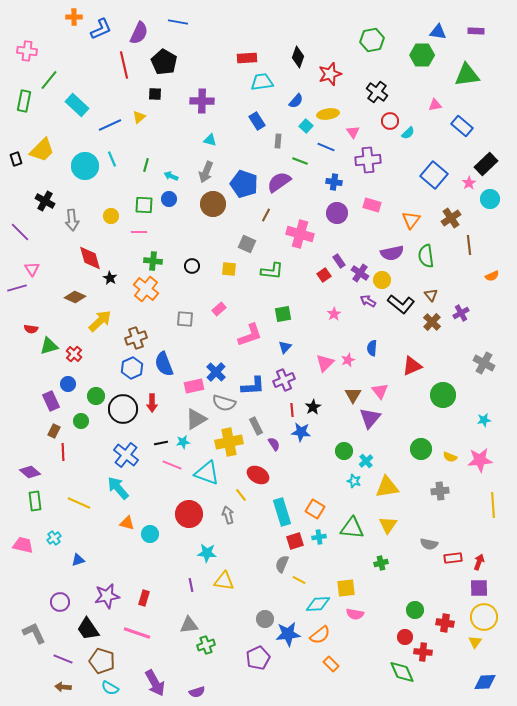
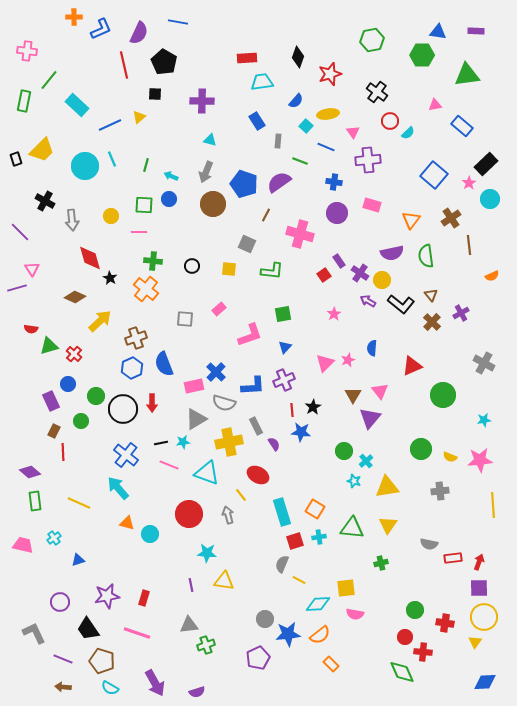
pink line at (172, 465): moved 3 px left
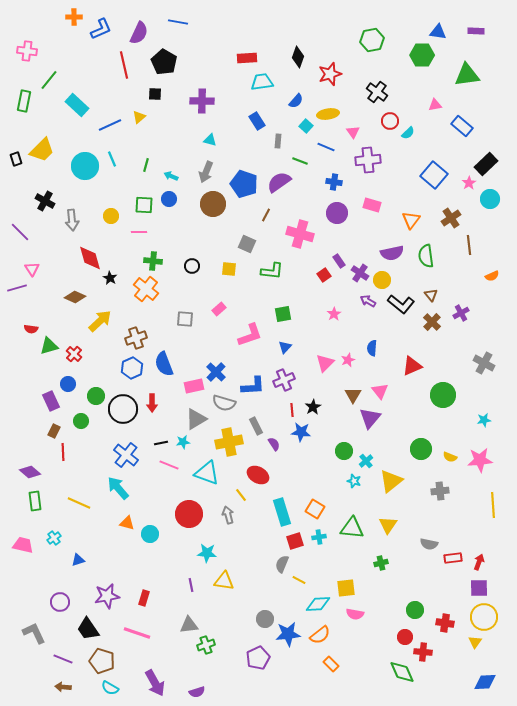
yellow triangle at (387, 487): moved 4 px right, 6 px up; rotated 30 degrees counterclockwise
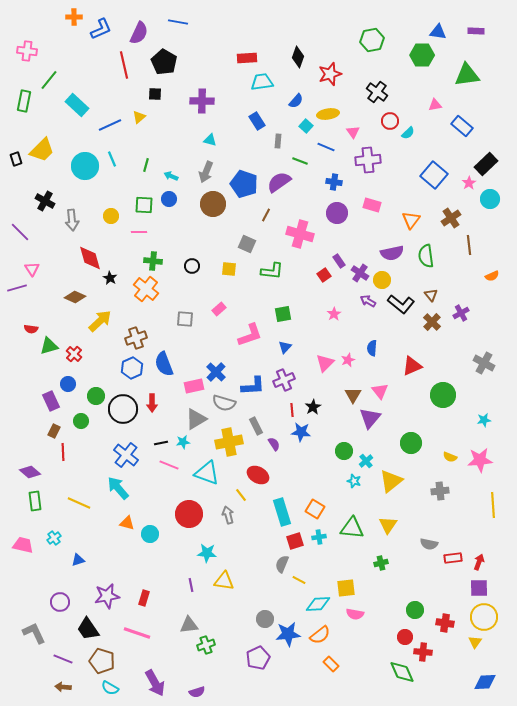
green circle at (421, 449): moved 10 px left, 6 px up
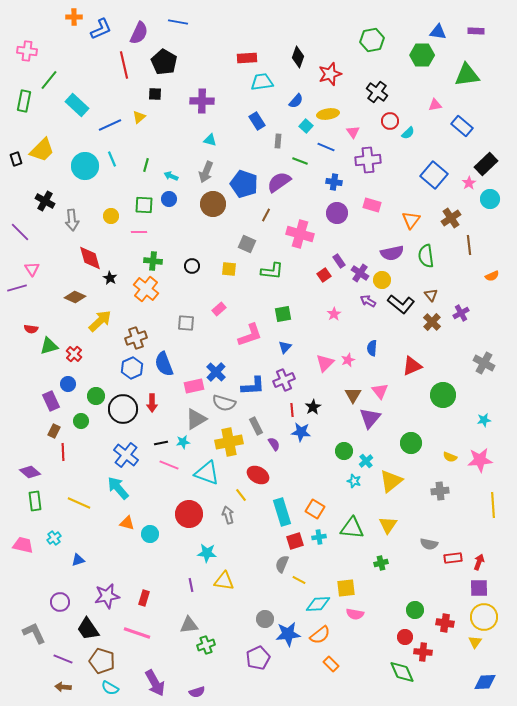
gray square at (185, 319): moved 1 px right, 4 px down
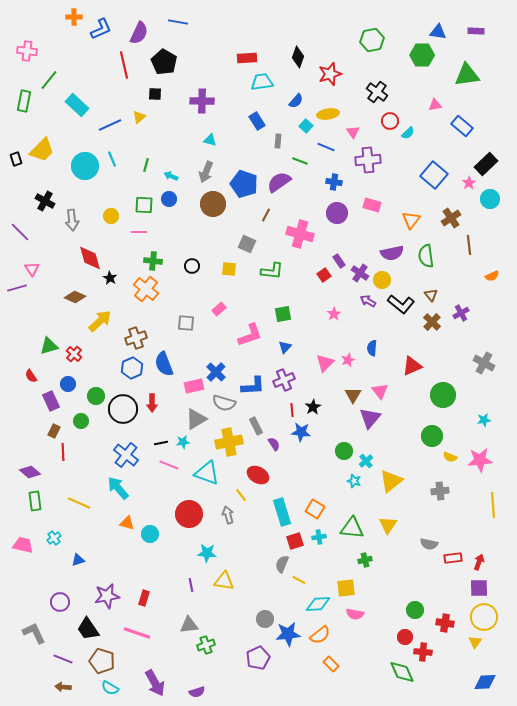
red semicircle at (31, 329): moved 47 px down; rotated 48 degrees clockwise
green circle at (411, 443): moved 21 px right, 7 px up
green cross at (381, 563): moved 16 px left, 3 px up
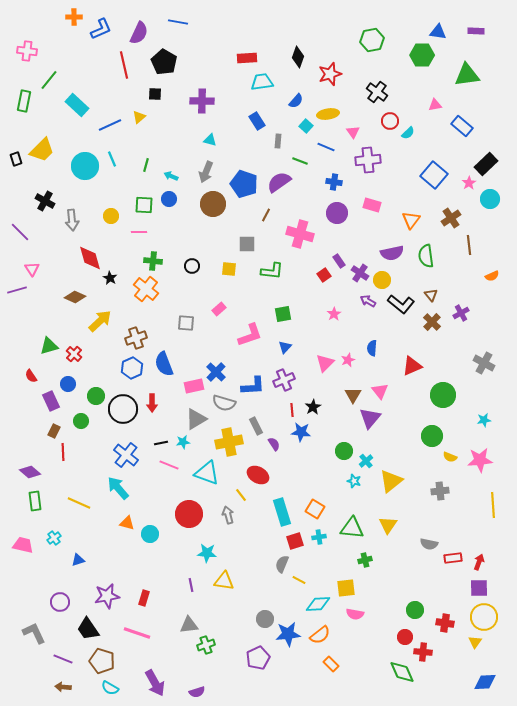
gray square at (247, 244): rotated 24 degrees counterclockwise
purple line at (17, 288): moved 2 px down
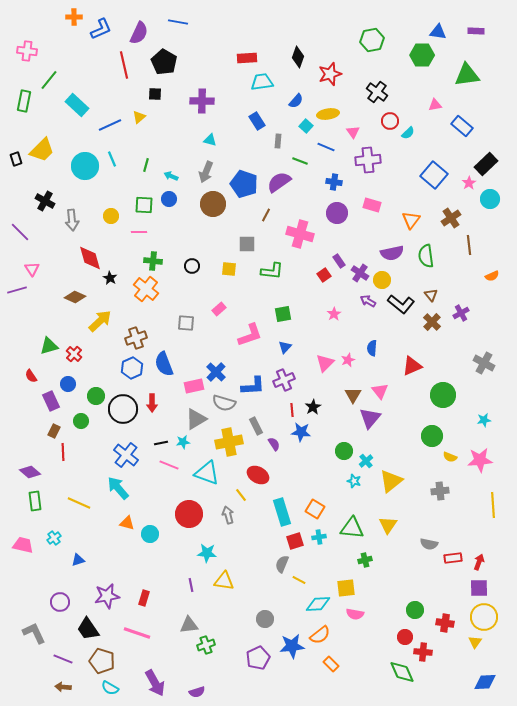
blue star at (288, 634): moved 4 px right, 12 px down
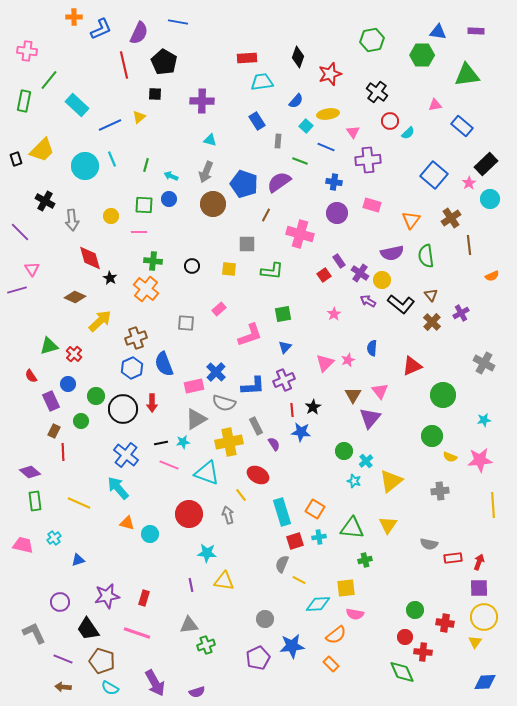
orange semicircle at (320, 635): moved 16 px right
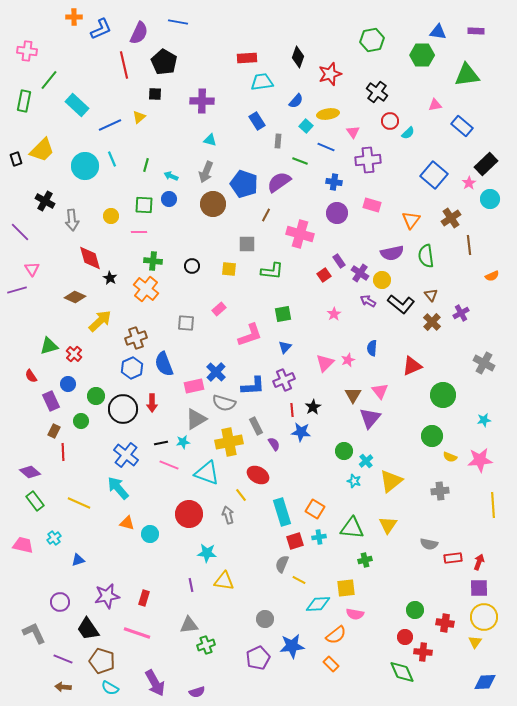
green rectangle at (35, 501): rotated 30 degrees counterclockwise
